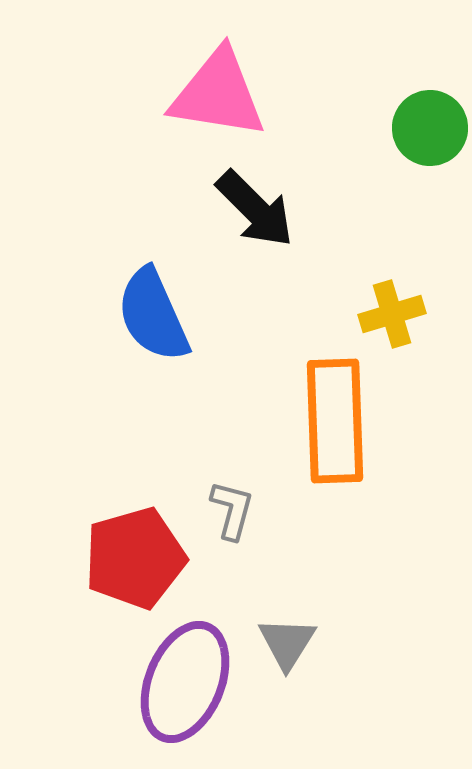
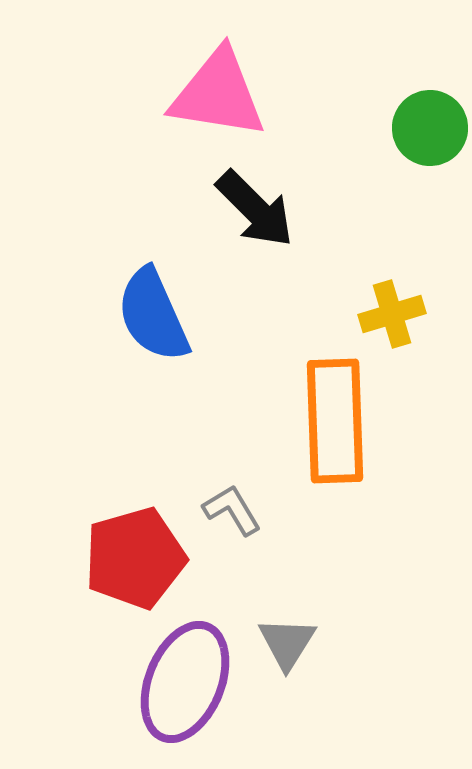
gray L-shape: rotated 46 degrees counterclockwise
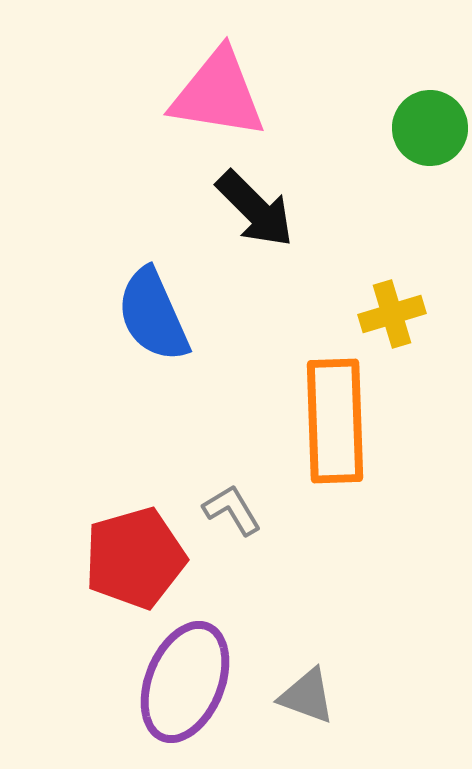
gray triangle: moved 20 px right, 53 px down; rotated 42 degrees counterclockwise
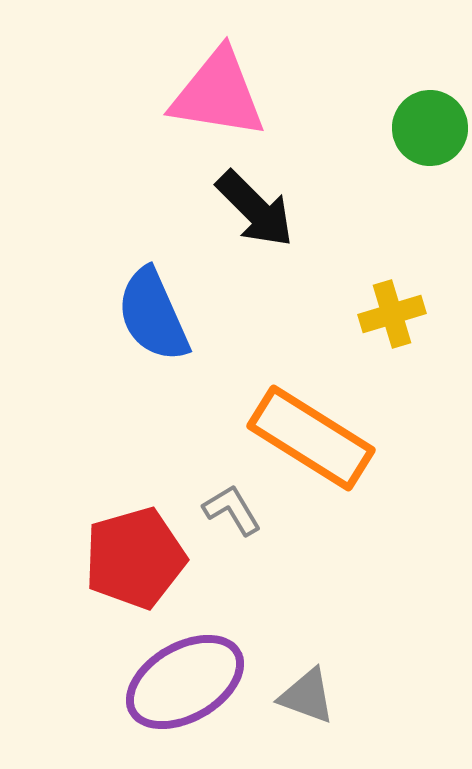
orange rectangle: moved 24 px left, 17 px down; rotated 56 degrees counterclockwise
purple ellipse: rotated 38 degrees clockwise
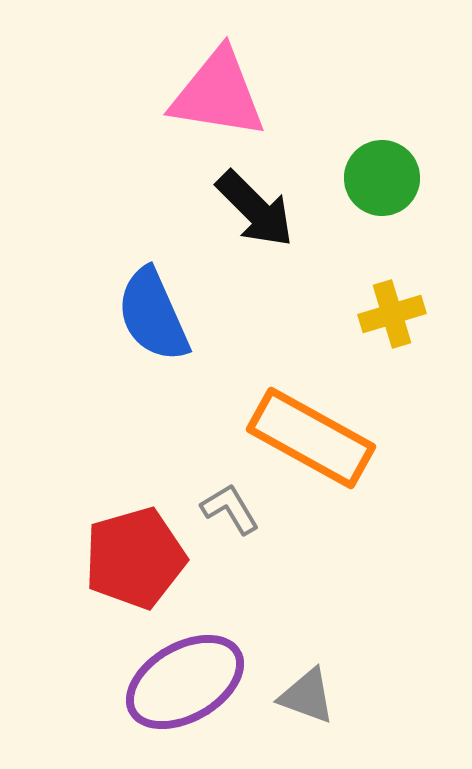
green circle: moved 48 px left, 50 px down
orange rectangle: rotated 3 degrees counterclockwise
gray L-shape: moved 2 px left, 1 px up
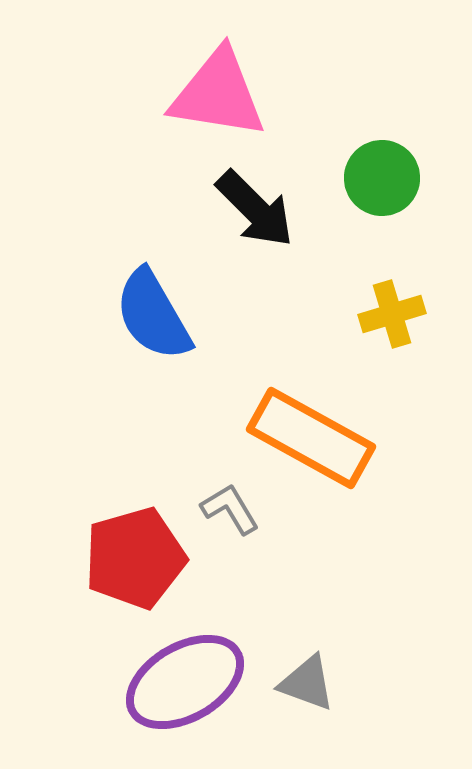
blue semicircle: rotated 6 degrees counterclockwise
gray triangle: moved 13 px up
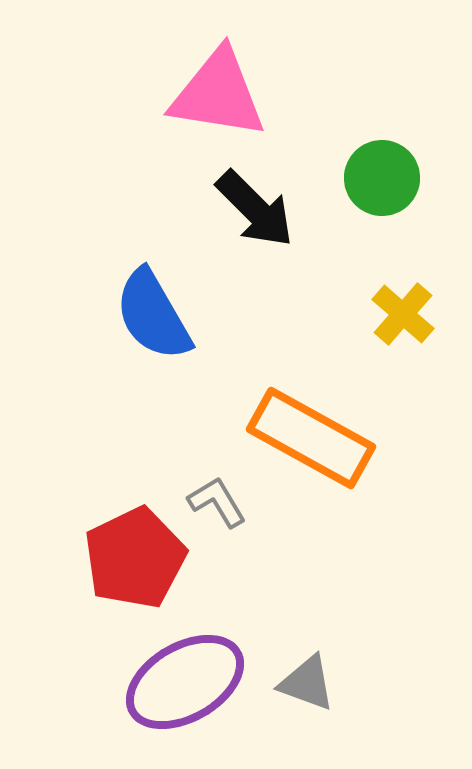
yellow cross: moved 11 px right; rotated 32 degrees counterclockwise
gray L-shape: moved 13 px left, 7 px up
red pentagon: rotated 10 degrees counterclockwise
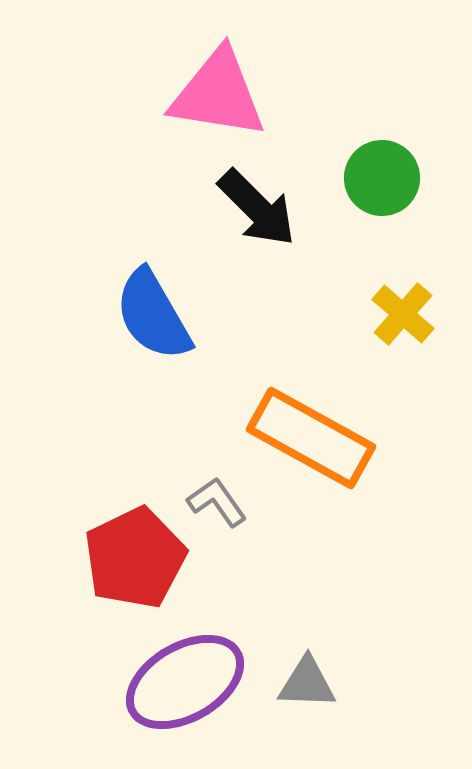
black arrow: moved 2 px right, 1 px up
gray L-shape: rotated 4 degrees counterclockwise
gray triangle: rotated 18 degrees counterclockwise
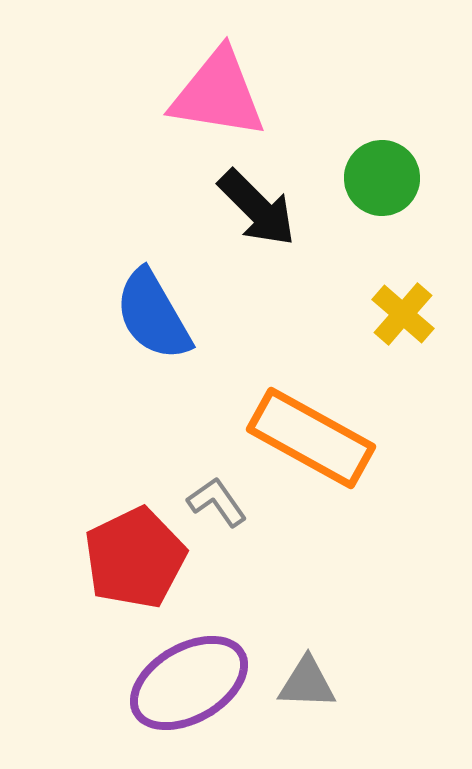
purple ellipse: moved 4 px right, 1 px down
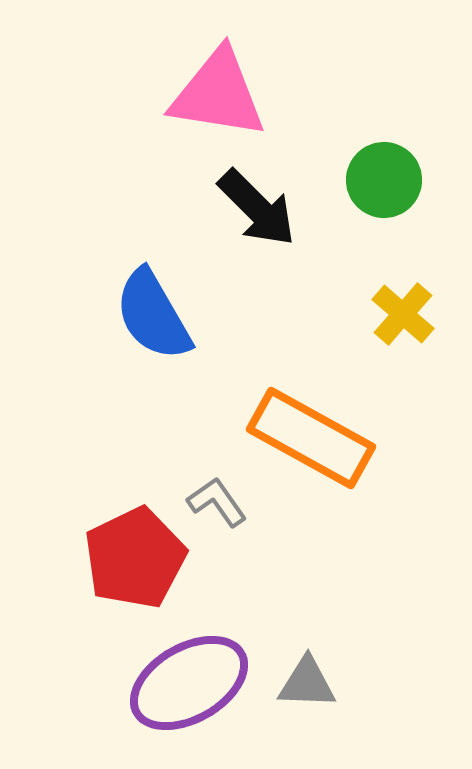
green circle: moved 2 px right, 2 px down
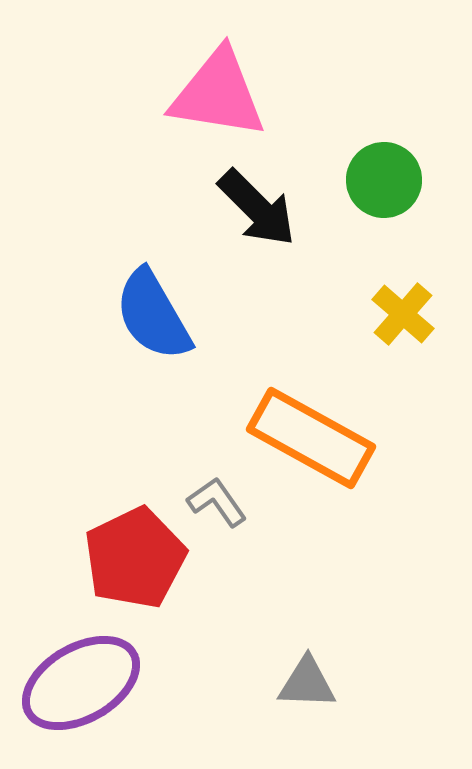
purple ellipse: moved 108 px left
